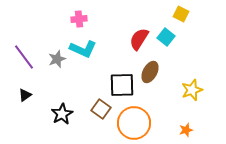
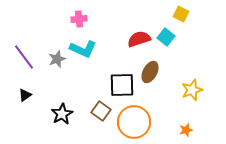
red semicircle: rotated 40 degrees clockwise
brown square: moved 2 px down
orange circle: moved 1 px up
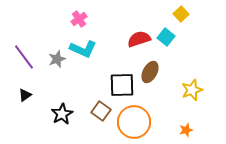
yellow square: rotated 21 degrees clockwise
pink cross: rotated 28 degrees counterclockwise
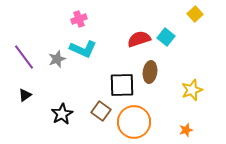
yellow square: moved 14 px right
pink cross: rotated 14 degrees clockwise
brown ellipse: rotated 20 degrees counterclockwise
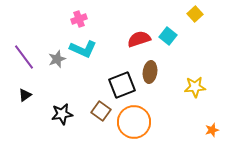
cyan square: moved 2 px right, 1 px up
black square: rotated 20 degrees counterclockwise
yellow star: moved 3 px right, 3 px up; rotated 15 degrees clockwise
black star: rotated 20 degrees clockwise
orange star: moved 26 px right
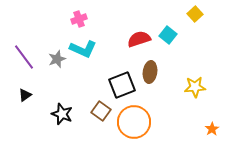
cyan square: moved 1 px up
black star: rotated 30 degrees clockwise
orange star: moved 1 px up; rotated 16 degrees counterclockwise
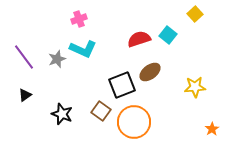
brown ellipse: rotated 45 degrees clockwise
